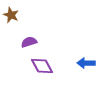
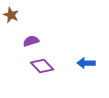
purple semicircle: moved 2 px right, 1 px up
purple diamond: rotated 15 degrees counterclockwise
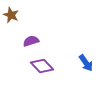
blue arrow: rotated 126 degrees counterclockwise
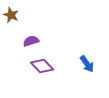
blue arrow: moved 1 px right, 1 px down
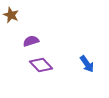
purple diamond: moved 1 px left, 1 px up
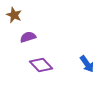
brown star: moved 3 px right
purple semicircle: moved 3 px left, 4 px up
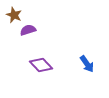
purple semicircle: moved 7 px up
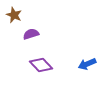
purple semicircle: moved 3 px right, 4 px down
blue arrow: rotated 102 degrees clockwise
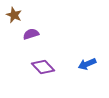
purple diamond: moved 2 px right, 2 px down
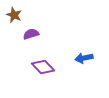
blue arrow: moved 3 px left, 6 px up; rotated 12 degrees clockwise
